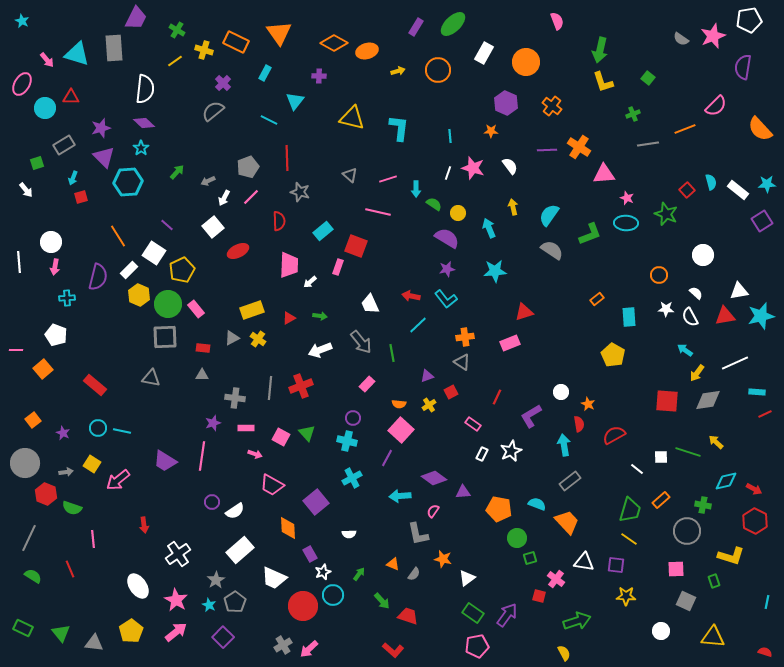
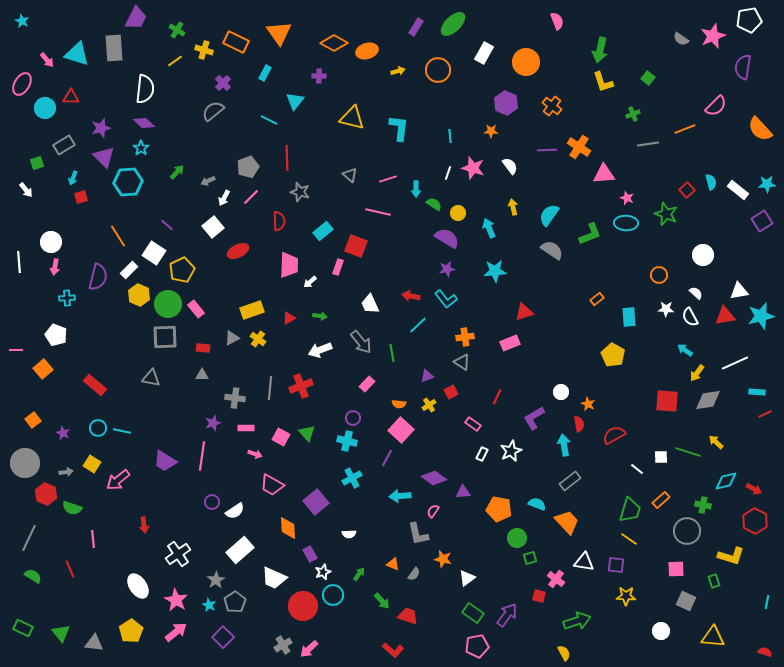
purple L-shape at (531, 416): moved 3 px right, 2 px down
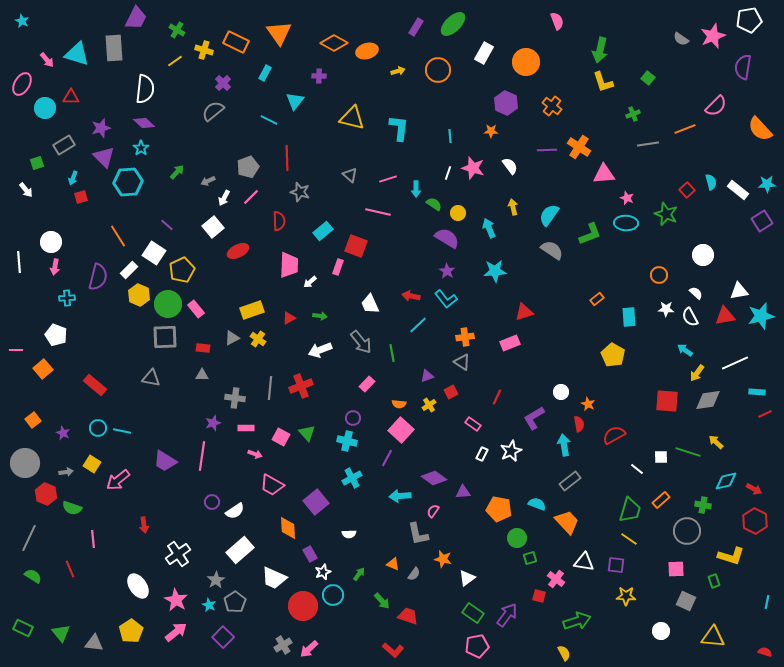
purple star at (447, 269): moved 2 px down; rotated 28 degrees counterclockwise
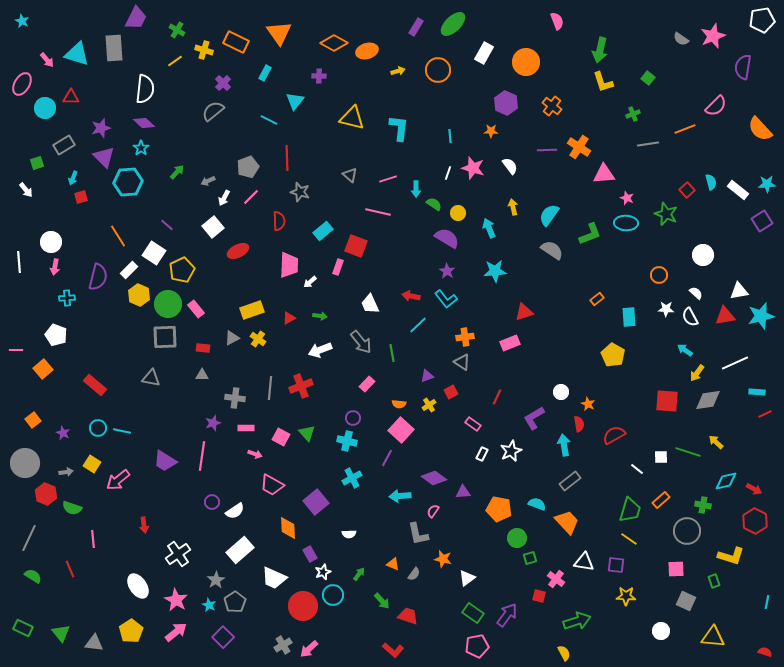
white pentagon at (749, 20): moved 13 px right
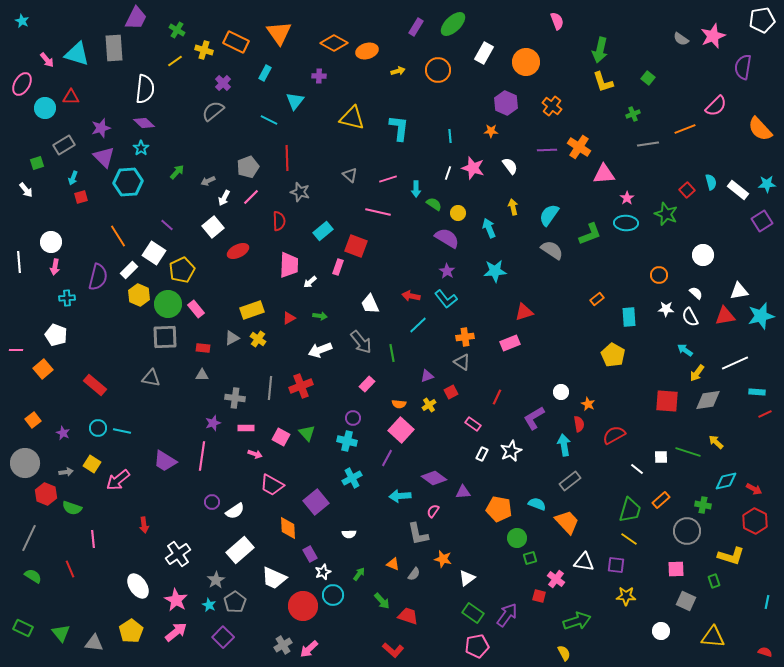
pink star at (627, 198): rotated 16 degrees clockwise
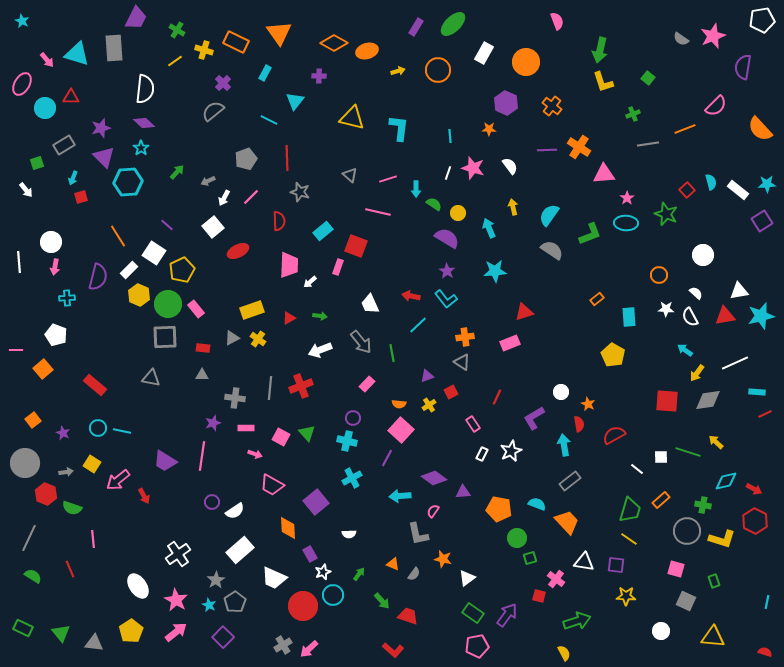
orange star at (491, 131): moved 2 px left, 2 px up
gray pentagon at (248, 167): moved 2 px left, 8 px up
pink rectangle at (473, 424): rotated 21 degrees clockwise
red arrow at (144, 525): moved 29 px up; rotated 21 degrees counterclockwise
yellow L-shape at (731, 556): moved 9 px left, 17 px up
pink square at (676, 569): rotated 18 degrees clockwise
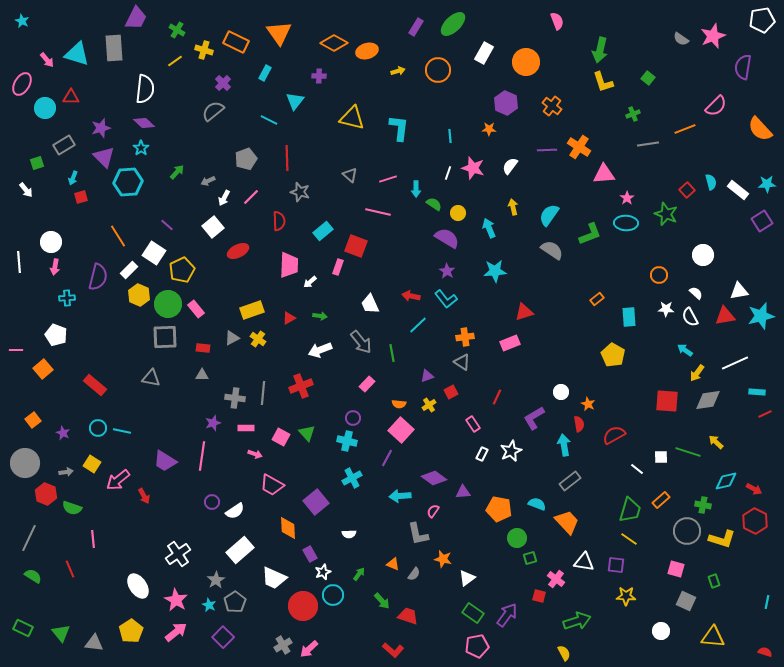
white semicircle at (510, 166): rotated 108 degrees counterclockwise
gray line at (270, 388): moved 7 px left, 5 px down
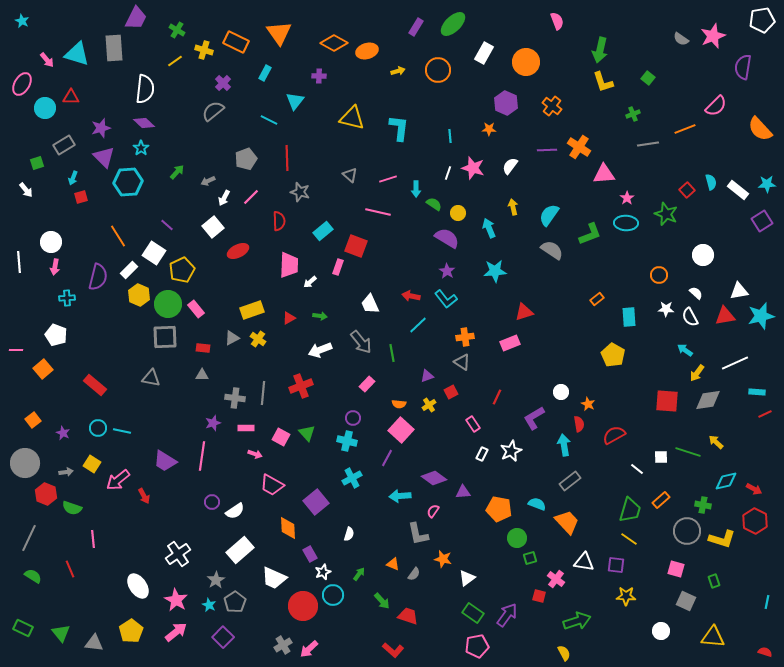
white semicircle at (349, 534): rotated 72 degrees counterclockwise
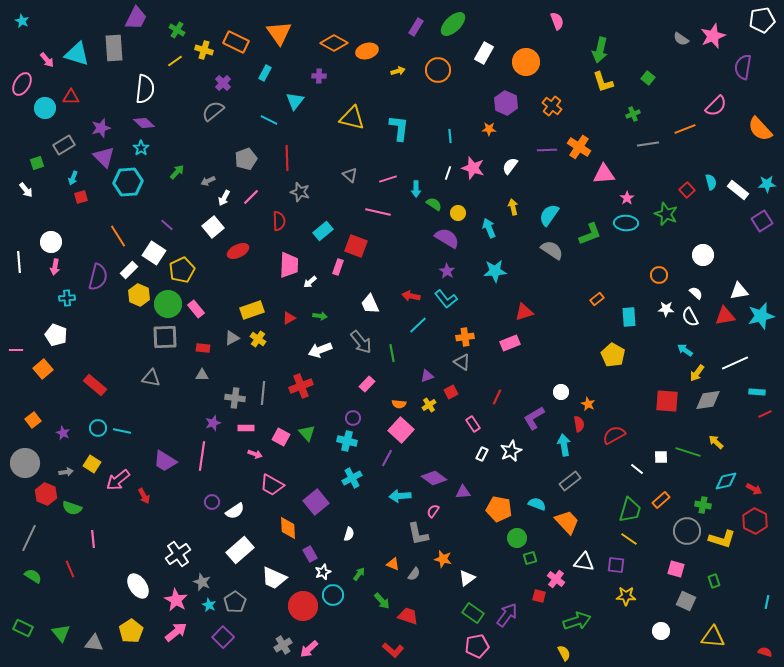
gray star at (216, 580): moved 14 px left, 2 px down; rotated 18 degrees counterclockwise
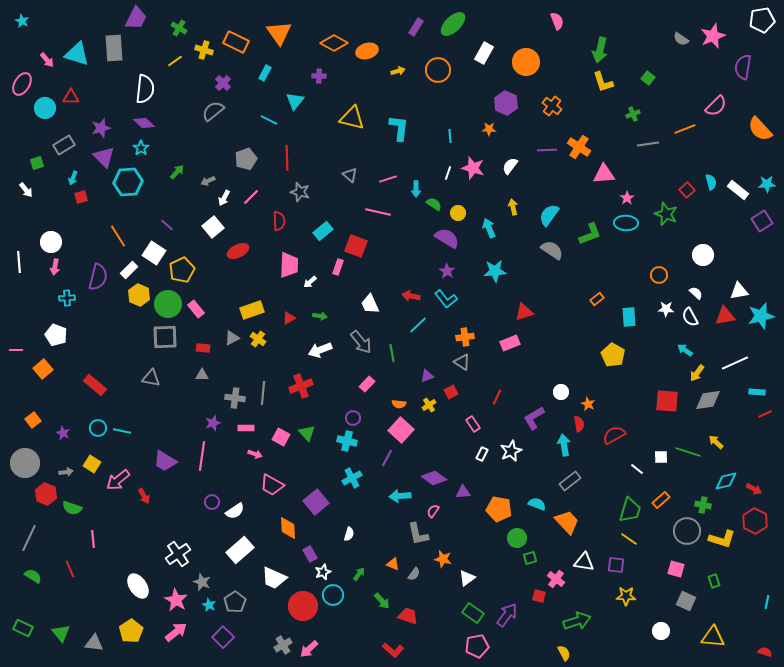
green cross at (177, 30): moved 2 px right, 2 px up
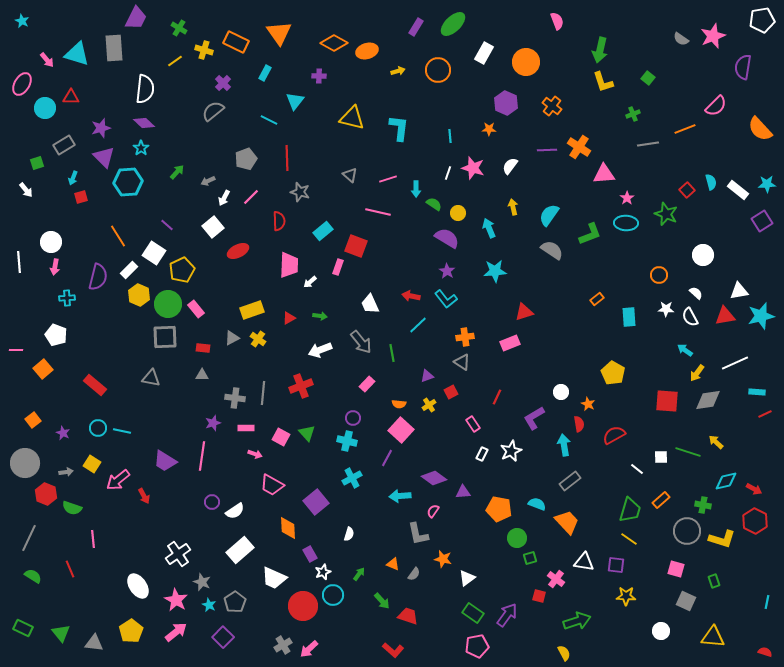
yellow pentagon at (613, 355): moved 18 px down
